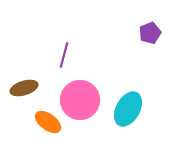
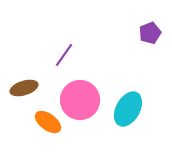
purple line: rotated 20 degrees clockwise
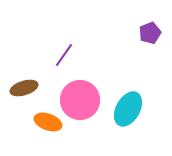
orange ellipse: rotated 16 degrees counterclockwise
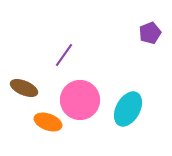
brown ellipse: rotated 40 degrees clockwise
